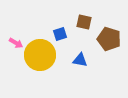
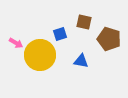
blue triangle: moved 1 px right, 1 px down
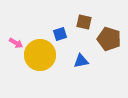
blue triangle: rotated 21 degrees counterclockwise
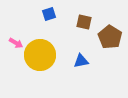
blue square: moved 11 px left, 20 px up
brown pentagon: moved 1 px right, 2 px up; rotated 15 degrees clockwise
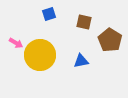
brown pentagon: moved 3 px down
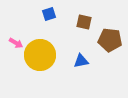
brown pentagon: rotated 25 degrees counterclockwise
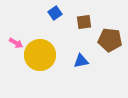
blue square: moved 6 px right, 1 px up; rotated 16 degrees counterclockwise
brown square: rotated 21 degrees counterclockwise
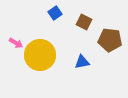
brown square: rotated 35 degrees clockwise
blue triangle: moved 1 px right, 1 px down
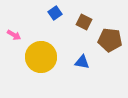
pink arrow: moved 2 px left, 8 px up
yellow circle: moved 1 px right, 2 px down
blue triangle: rotated 21 degrees clockwise
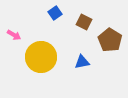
brown pentagon: rotated 25 degrees clockwise
blue triangle: rotated 21 degrees counterclockwise
